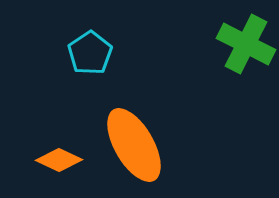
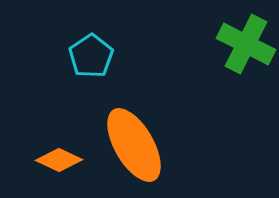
cyan pentagon: moved 1 px right, 3 px down
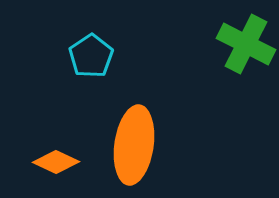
orange ellipse: rotated 38 degrees clockwise
orange diamond: moved 3 px left, 2 px down
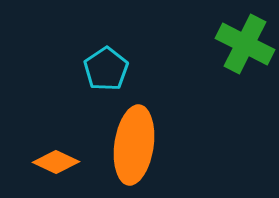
green cross: moved 1 px left
cyan pentagon: moved 15 px right, 13 px down
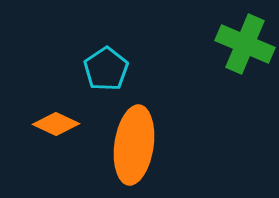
green cross: rotated 4 degrees counterclockwise
orange diamond: moved 38 px up
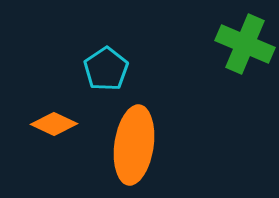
orange diamond: moved 2 px left
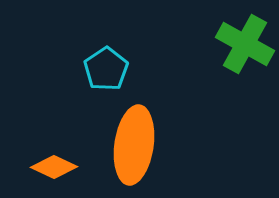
green cross: rotated 6 degrees clockwise
orange diamond: moved 43 px down
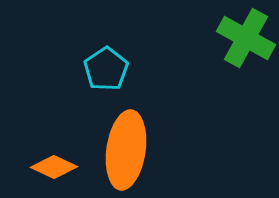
green cross: moved 1 px right, 6 px up
orange ellipse: moved 8 px left, 5 px down
